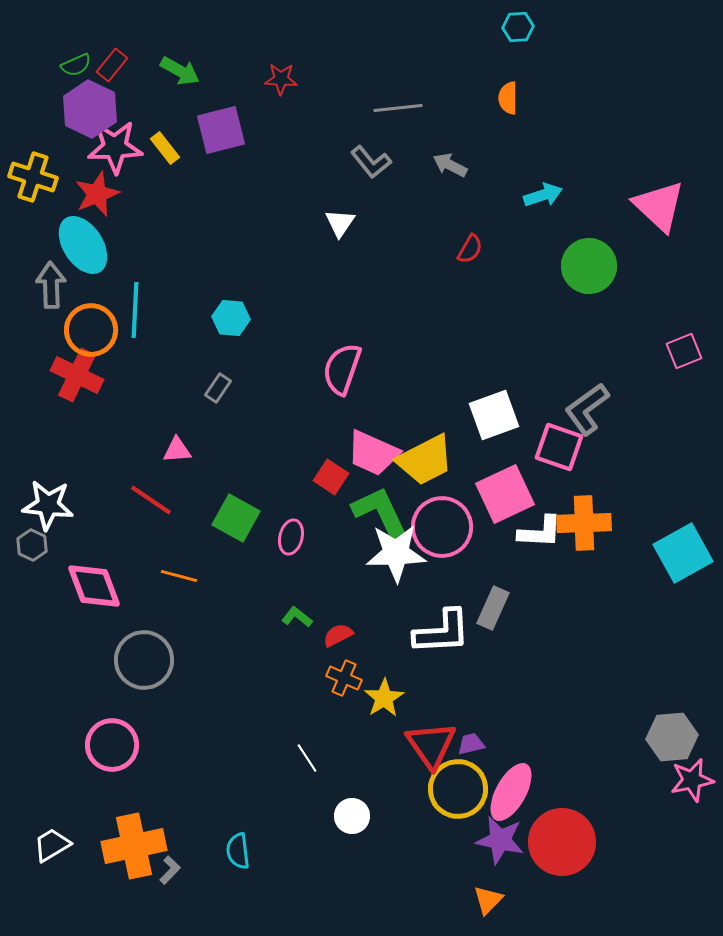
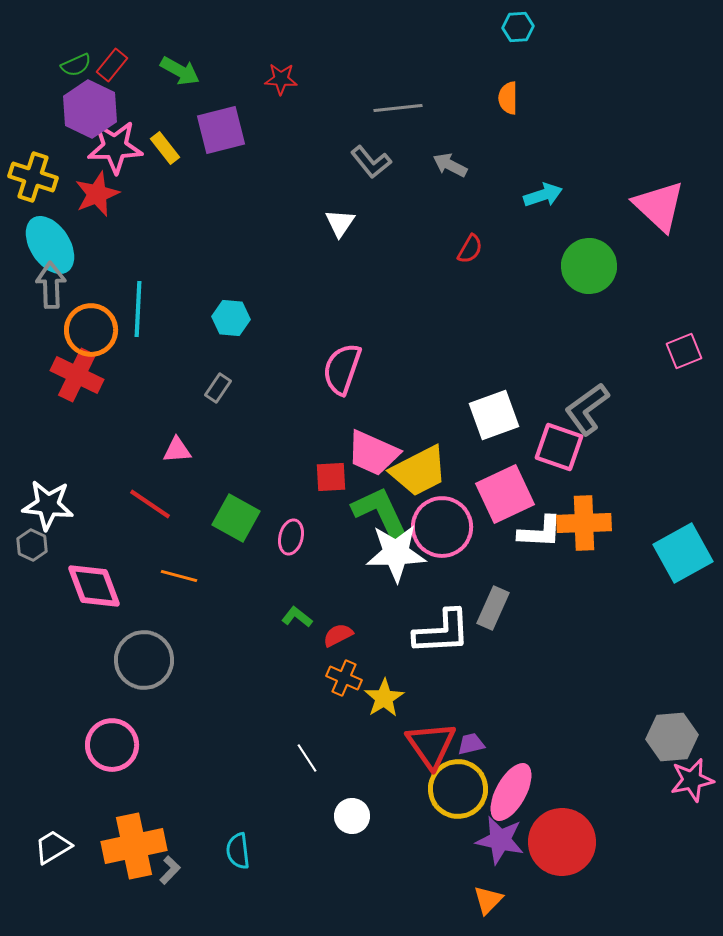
cyan ellipse at (83, 245): moved 33 px left
cyan line at (135, 310): moved 3 px right, 1 px up
yellow trapezoid at (425, 460): moved 6 px left, 11 px down
red square at (331, 477): rotated 36 degrees counterclockwise
red line at (151, 500): moved 1 px left, 4 px down
white trapezoid at (52, 845): moved 1 px right, 2 px down
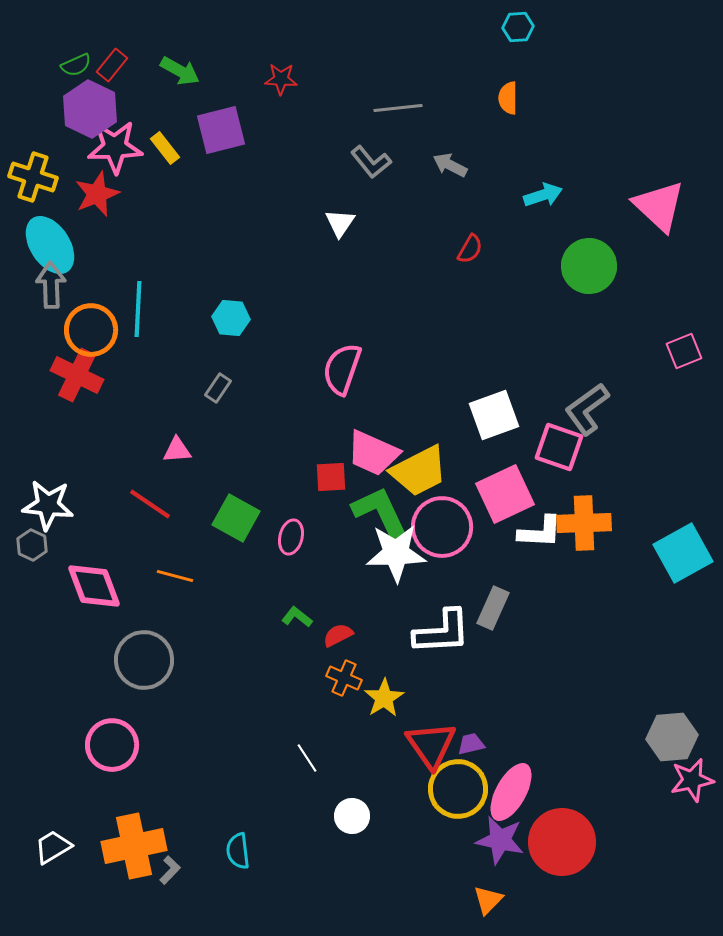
orange line at (179, 576): moved 4 px left
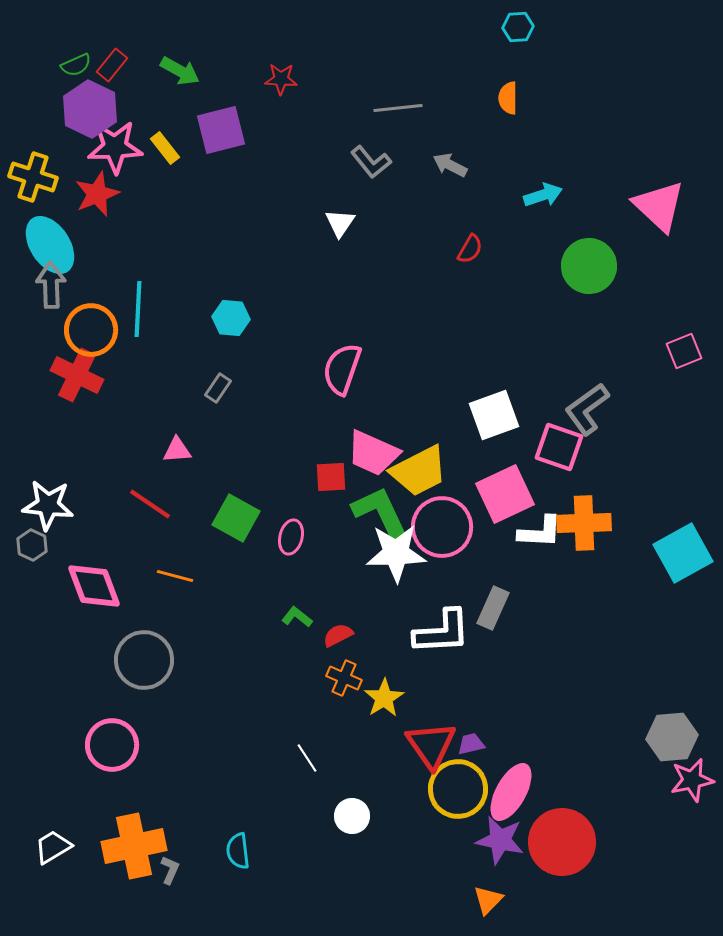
gray L-shape at (170, 870): rotated 20 degrees counterclockwise
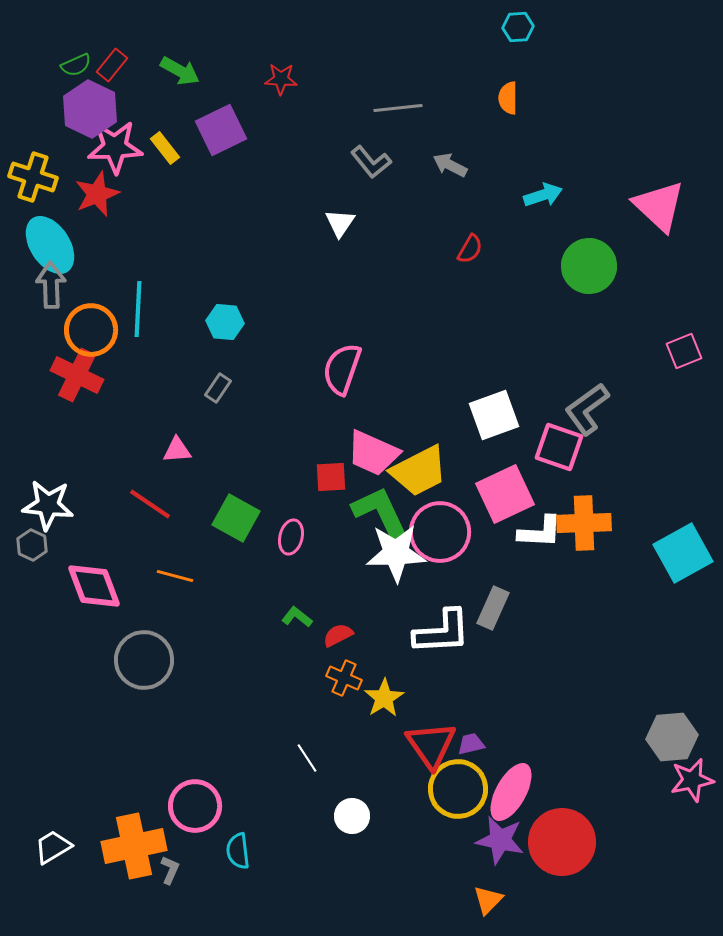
purple square at (221, 130): rotated 12 degrees counterclockwise
cyan hexagon at (231, 318): moved 6 px left, 4 px down
pink circle at (442, 527): moved 2 px left, 5 px down
pink circle at (112, 745): moved 83 px right, 61 px down
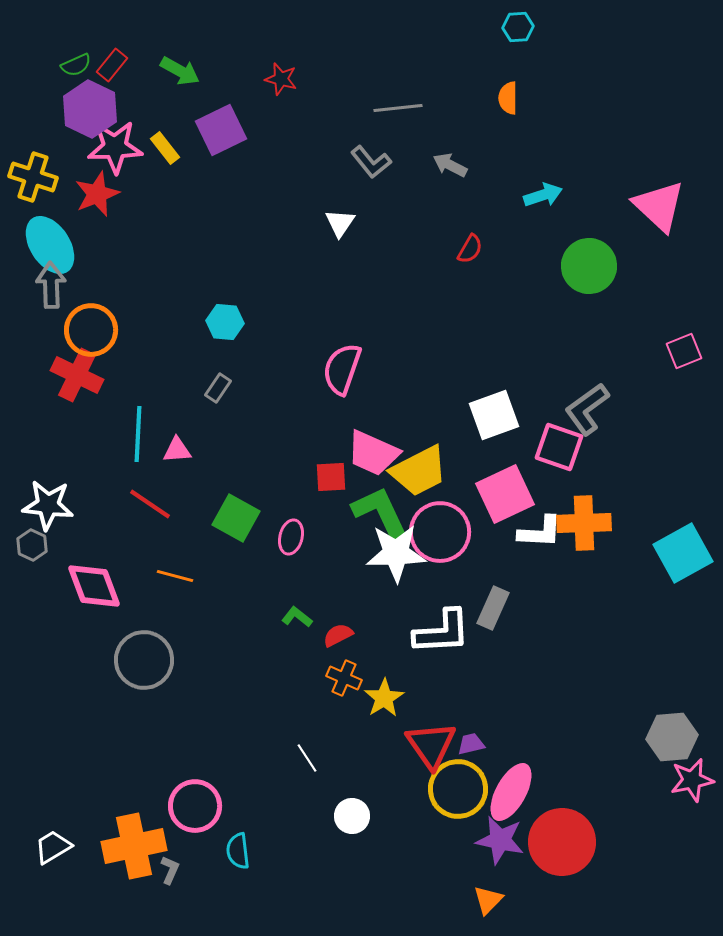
red star at (281, 79): rotated 12 degrees clockwise
cyan line at (138, 309): moved 125 px down
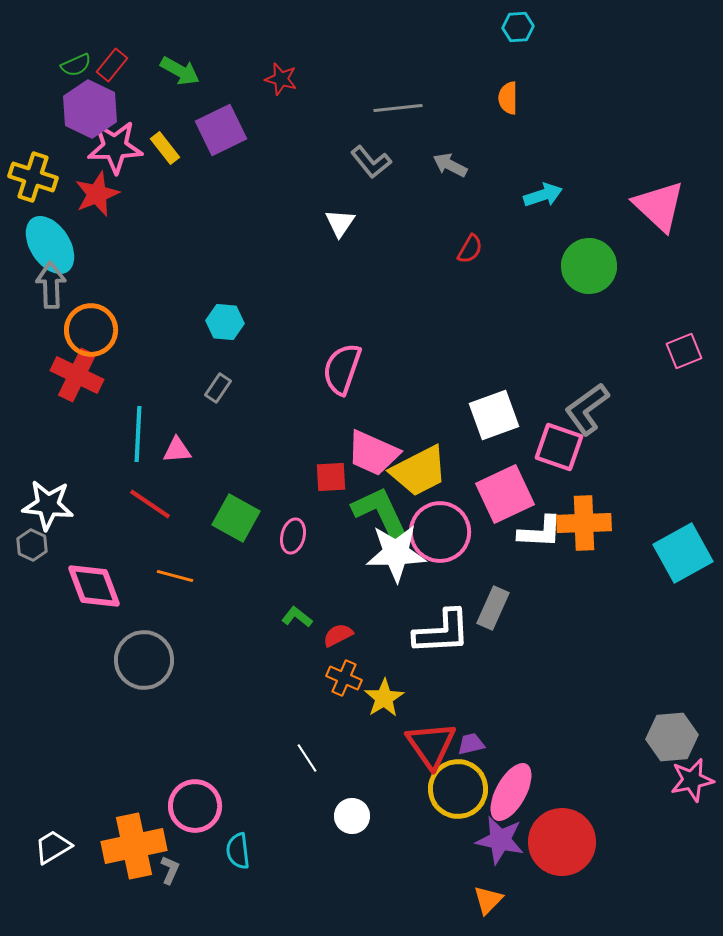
pink ellipse at (291, 537): moved 2 px right, 1 px up
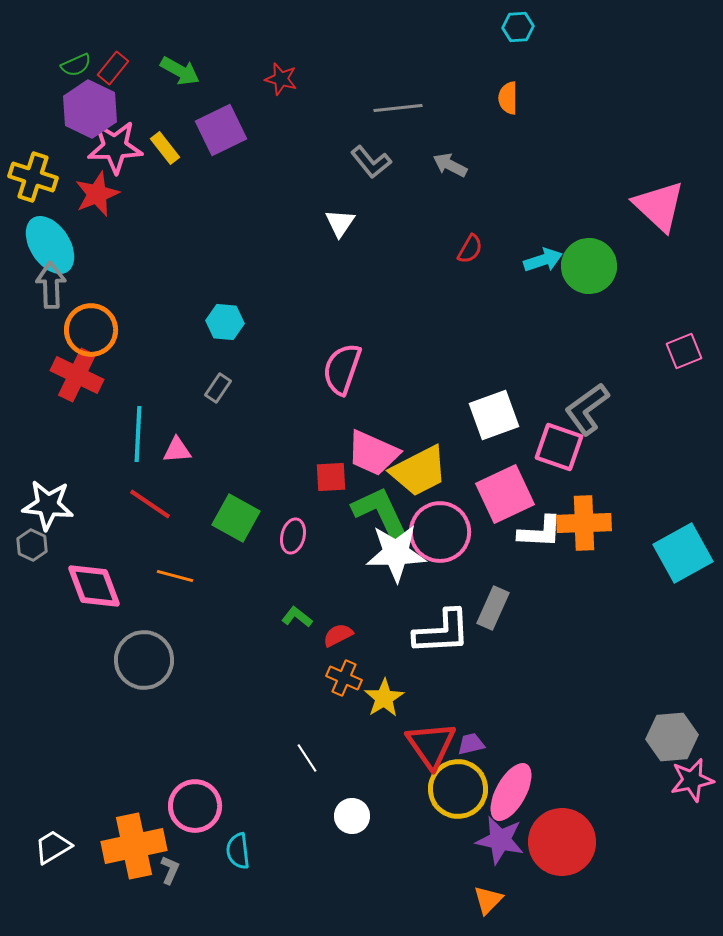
red rectangle at (112, 65): moved 1 px right, 3 px down
cyan arrow at (543, 195): moved 65 px down
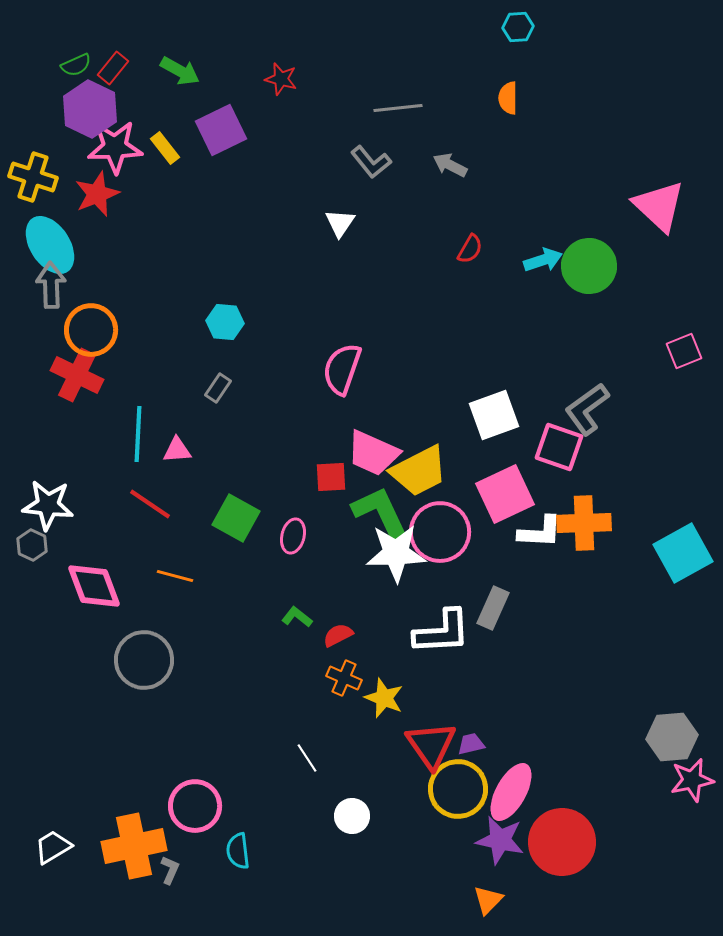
yellow star at (384, 698): rotated 18 degrees counterclockwise
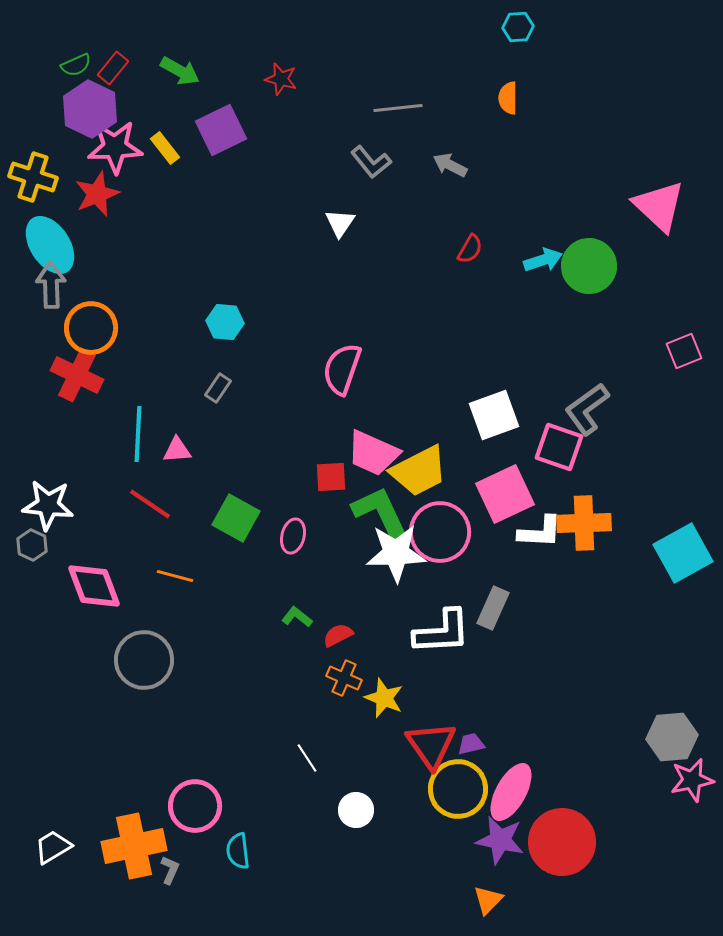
orange circle at (91, 330): moved 2 px up
white circle at (352, 816): moved 4 px right, 6 px up
